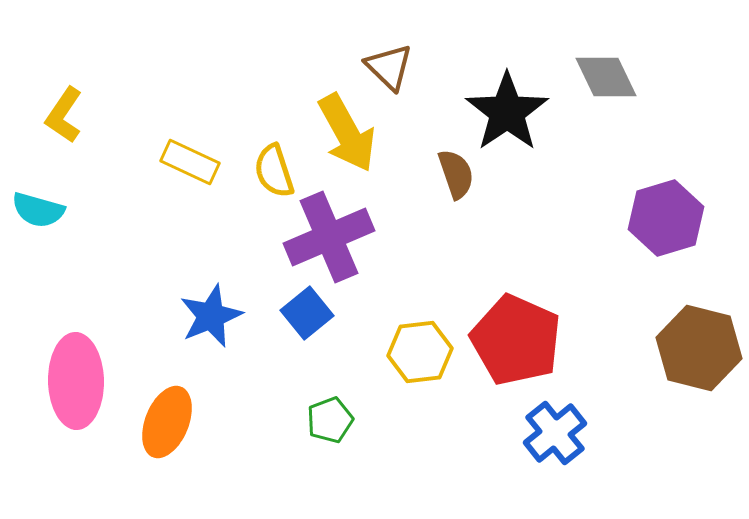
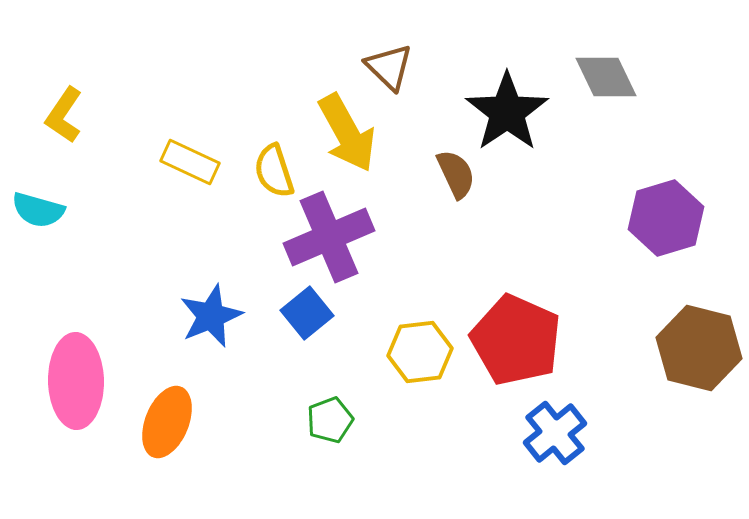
brown semicircle: rotated 6 degrees counterclockwise
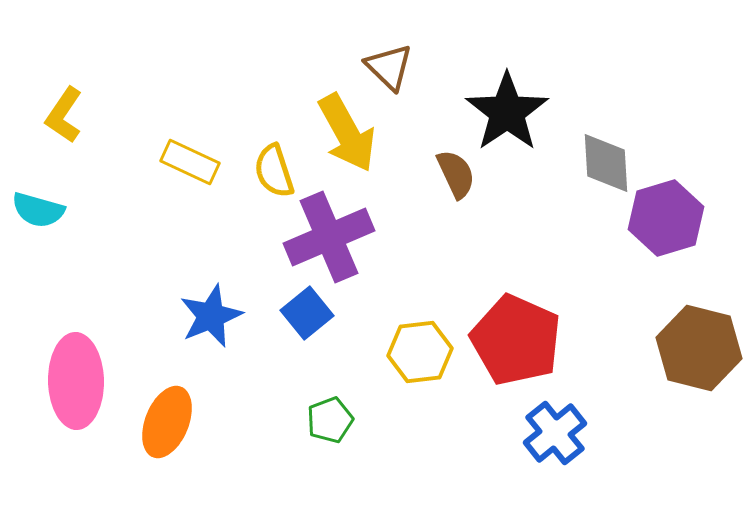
gray diamond: moved 86 px down; rotated 22 degrees clockwise
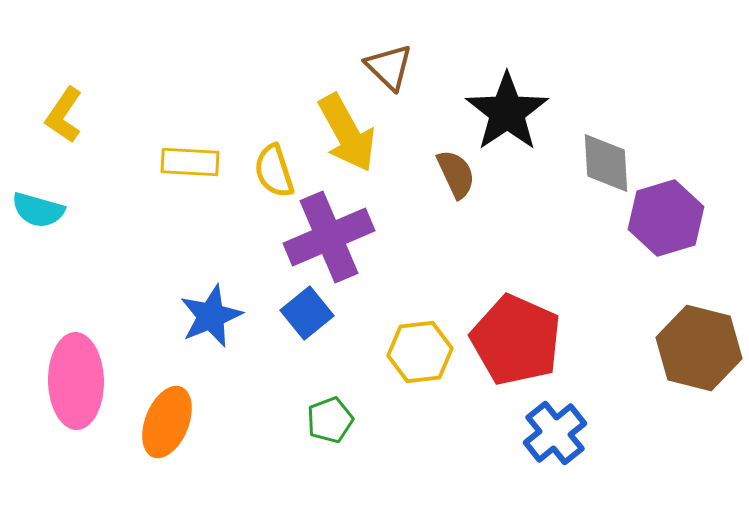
yellow rectangle: rotated 22 degrees counterclockwise
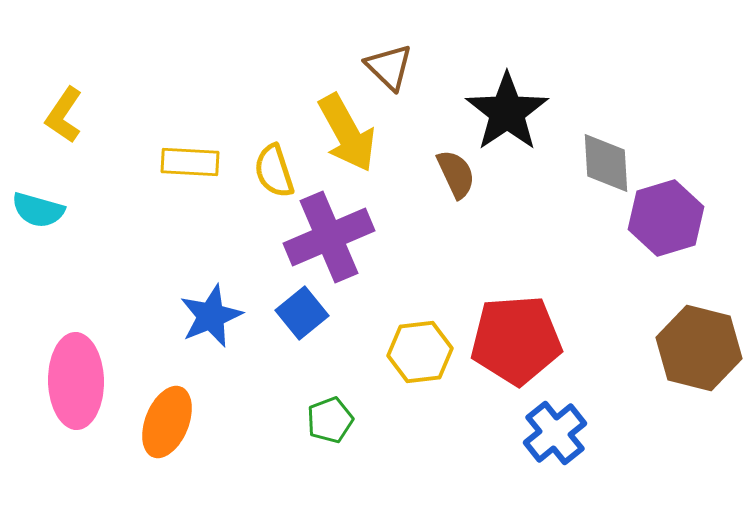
blue square: moved 5 px left
red pentagon: rotated 28 degrees counterclockwise
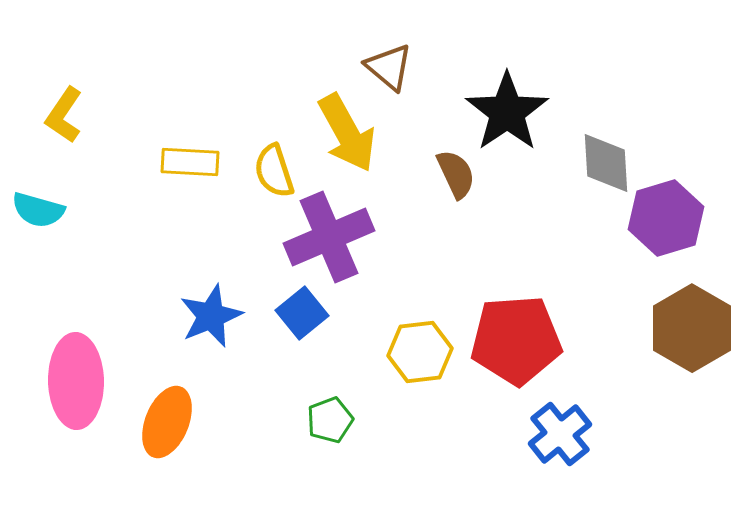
brown triangle: rotated 4 degrees counterclockwise
brown hexagon: moved 7 px left, 20 px up; rotated 16 degrees clockwise
blue cross: moved 5 px right, 1 px down
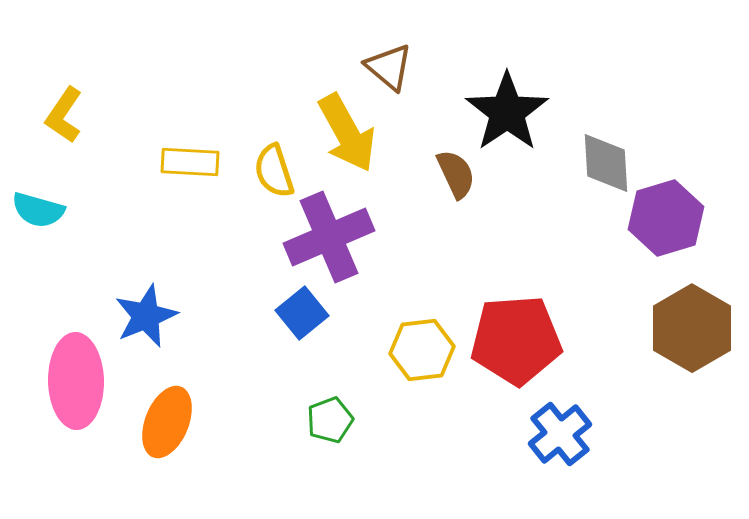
blue star: moved 65 px left
yellow hexagon: moved 2 px right, 2 px up
